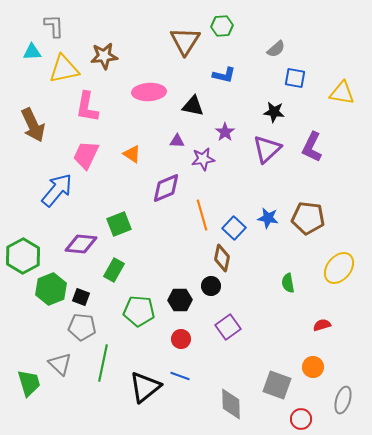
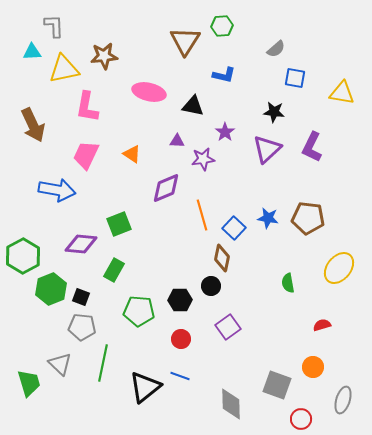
pink ellipse at (149, 92): rotated 16 degrees clockwise
blue arrow at (57, 190): rotated 60 degrees clockwise
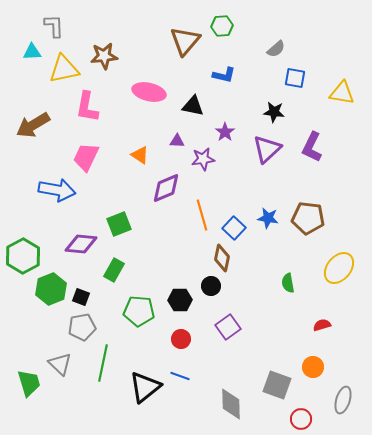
brown triangle at (185, 41): rotated 8 degrees clockwise
brown arrow at (33, 125): rotated 84 degrees clockwise
orange triangle at (132, 154): moved 8 px right, 1 px down
pink trapezoid at (86, 155): moved 2 px down
gray pentagon at (82, 327): rotated 16 degrees counterclockwise
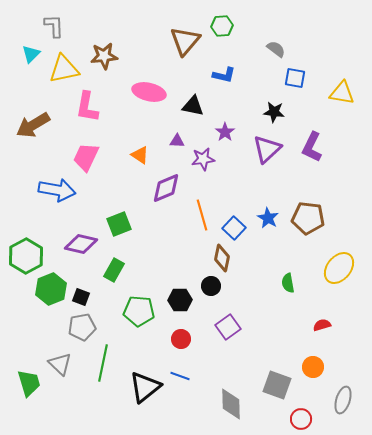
gray semicircle at (276, 49): rotated 102 degrees counterclockwise
cyan triangle at (32, 52): moved 1 px left, 2 px down; rotated 42 degrees counterclockwise
blue star at (268, 218): rotated 20 degrees clockwise
purple diamond at (81, 244): rotated 8 degrees clockwise
green hexagon at (23, 256): moved 3 px right
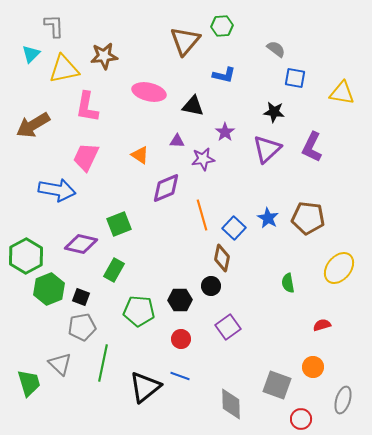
green hexagon at (51, 289): moved 2 px left
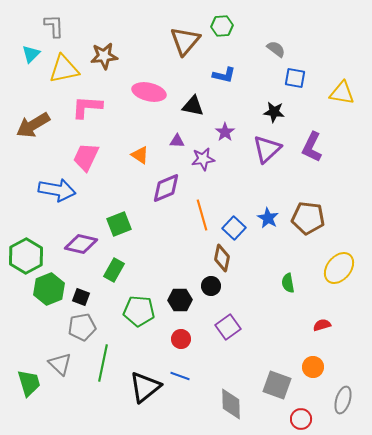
pink L-shape at (87, 107): rotated 84 degrees clockwise
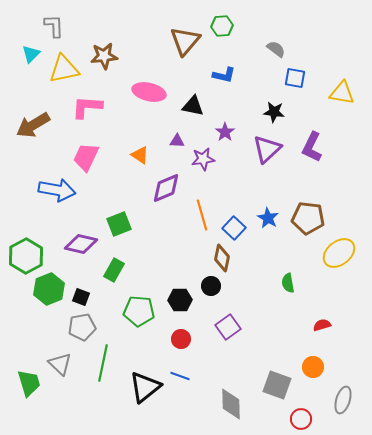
yellow ellipse at (339, 268): moved 15 px up; rotated 12 degrees clockwise
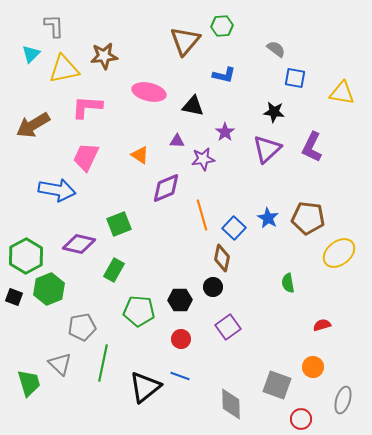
purple diamond at (81, 244): moved 2 px left
black circle at (211, 286): moved 2 px right, 1 px down
black square at (81, 297): moved 67 px left
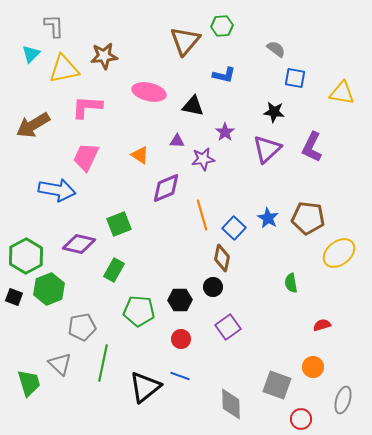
green semicircle at (288, 283): moved 3 px right
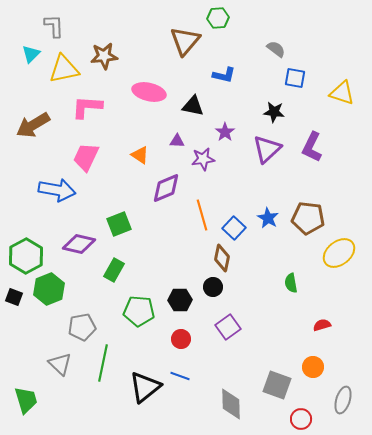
green hexagon at (222, 26): moved 4 px left, 8 px up
yellow triangle at (342, 93): rotated 8 degrees clockwise
green trapezoid at (29, 383): moved 3 px left, 17 px down
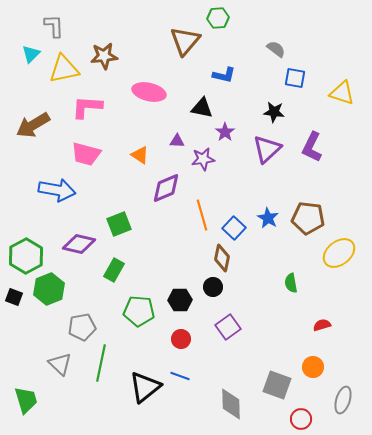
black triangle at (193, 106): moved 9 px right, 2 px down
pink trapezoid at (86, 157): moved 3 px up; rotated 100 degrees counterclockwise
green line at (103, 363): moved 2 px left
